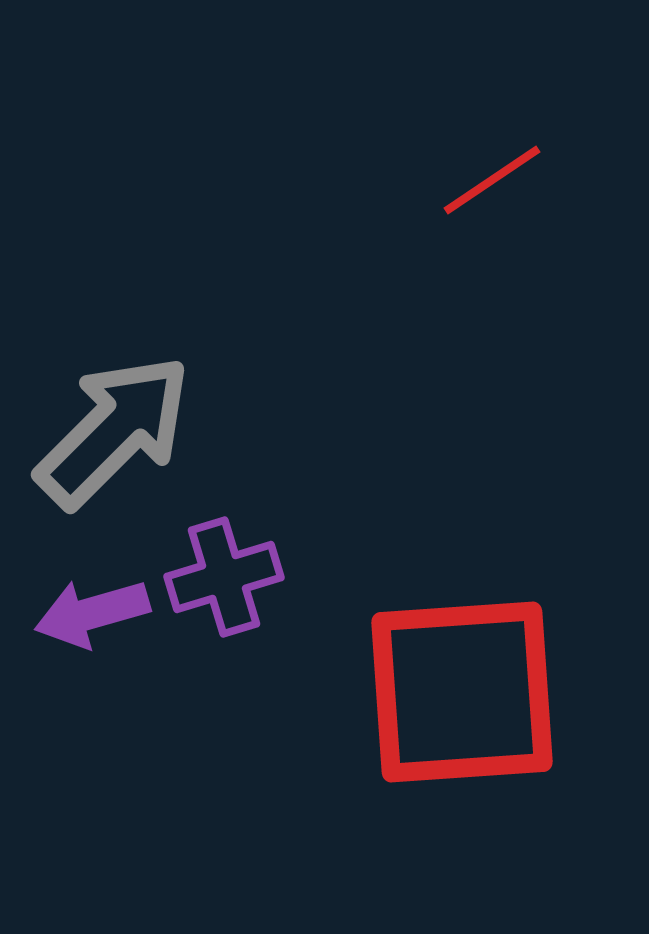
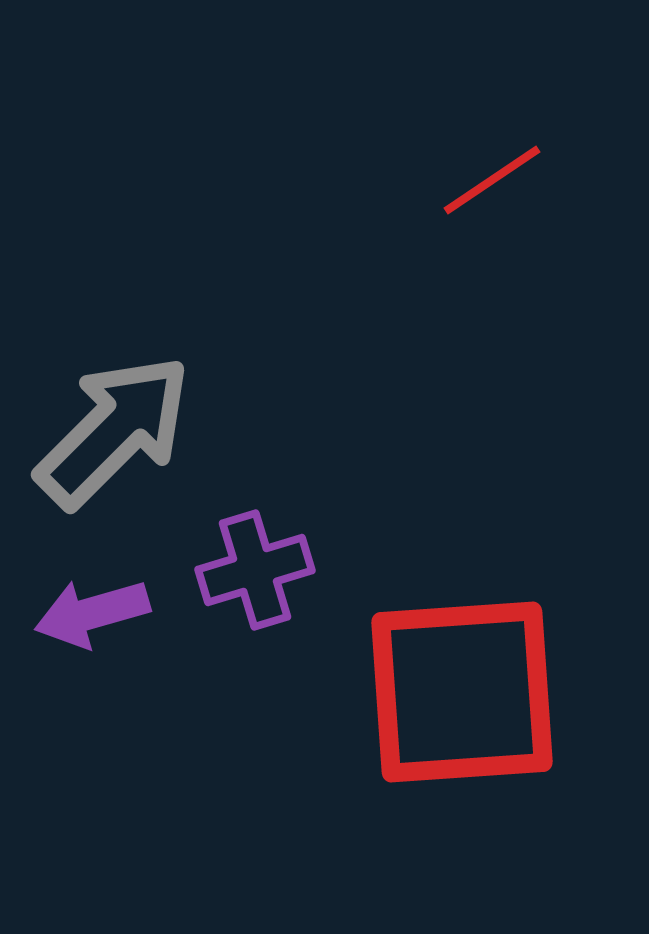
purple cross: moved 31 px right, 7 px up
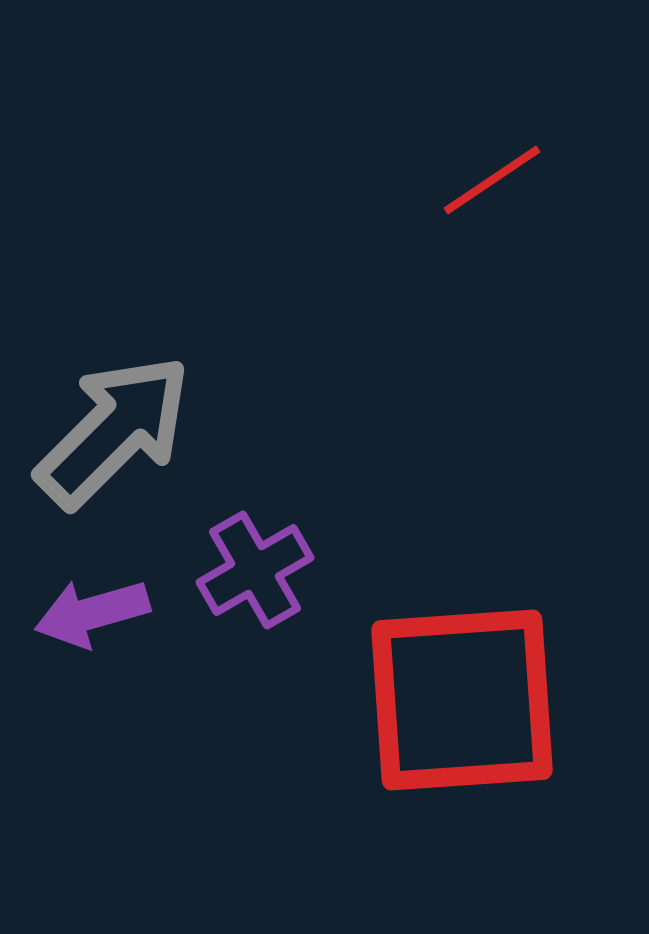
purple cross: rotated 13 degrees counterclockwise
red square: moved 8 px down
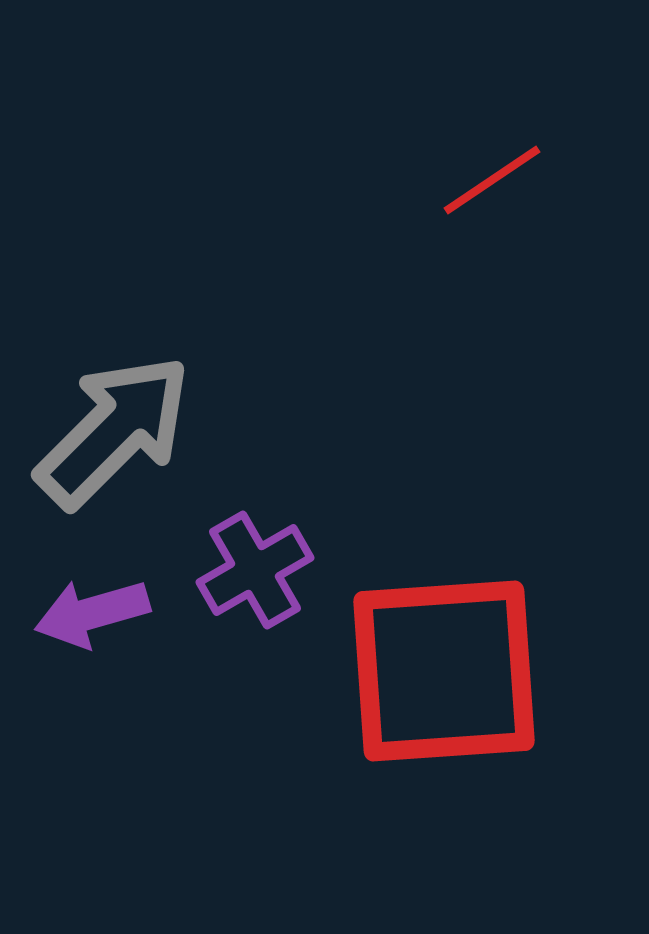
red square: moved 18 px left, 29 px up
